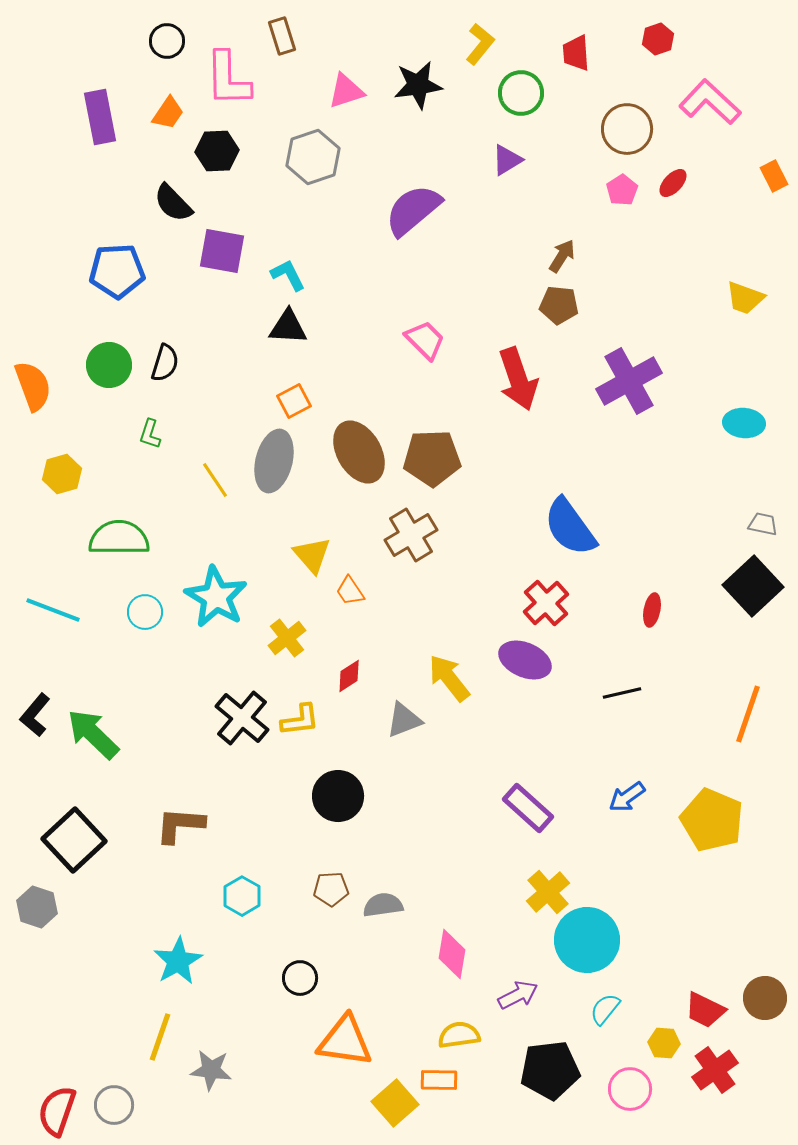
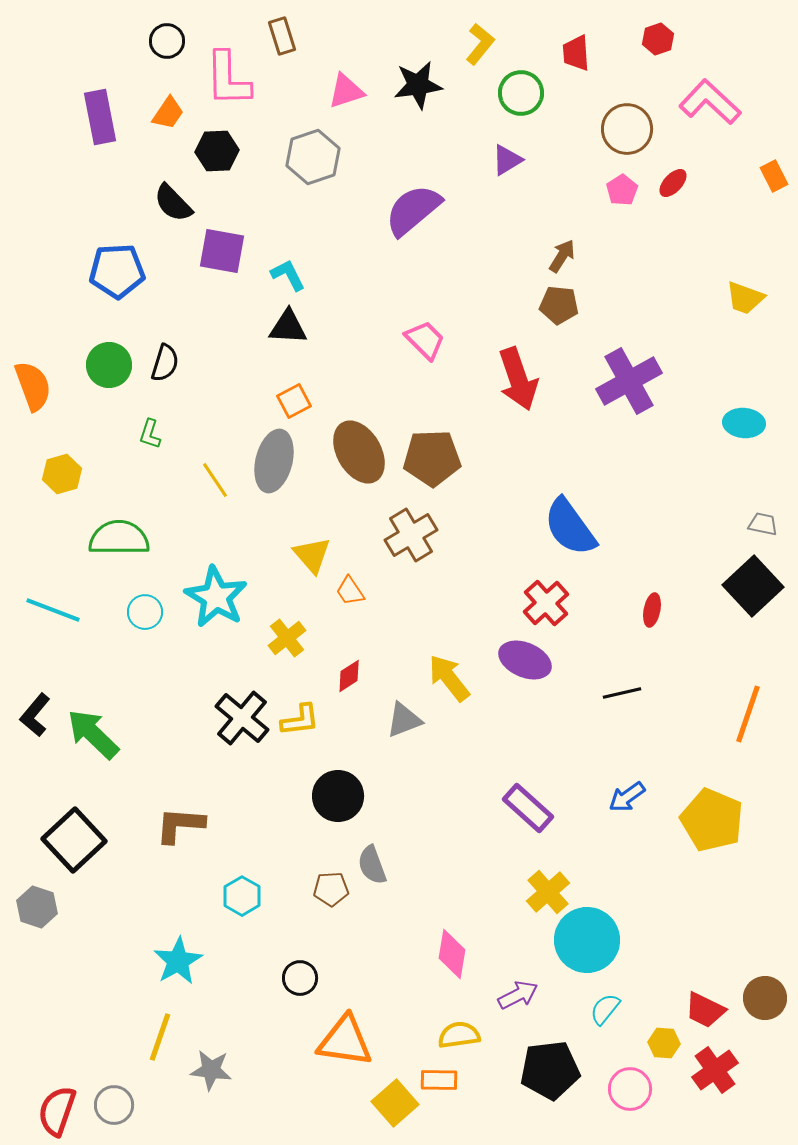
gray semicircle at (383, 905): moved 11 px left, 40 px up; rotated 102 degrees counterclockwise
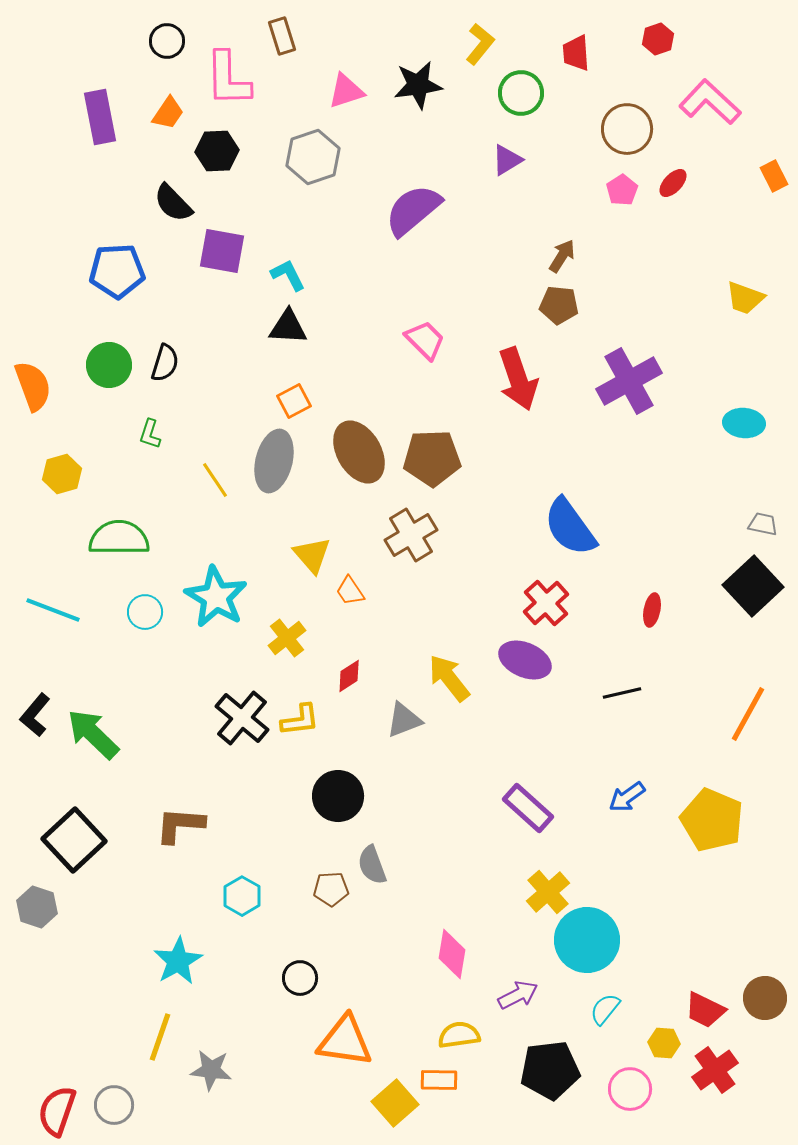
orange line at (748, 714): rotated 10 degrees clockwise
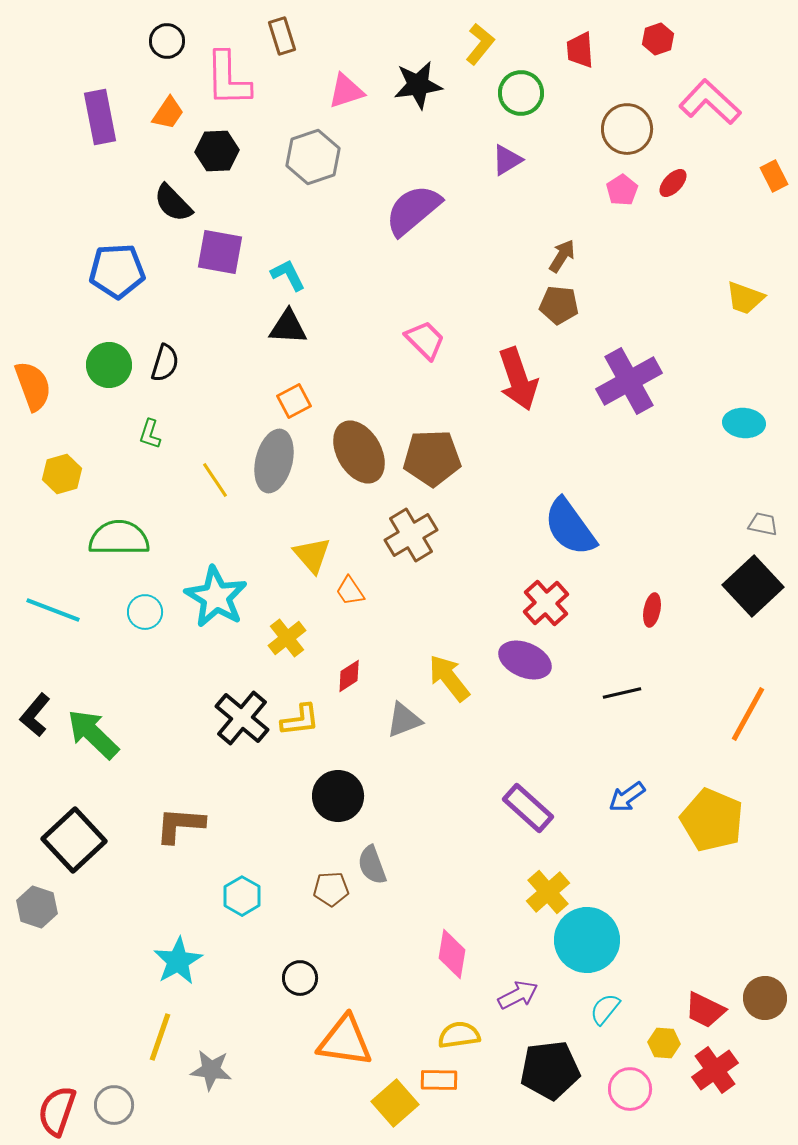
red trapezoid at (576, 53): moved 4 px right, 3 px up
purple square at (222, 251): moved 2 px left, 1 px down
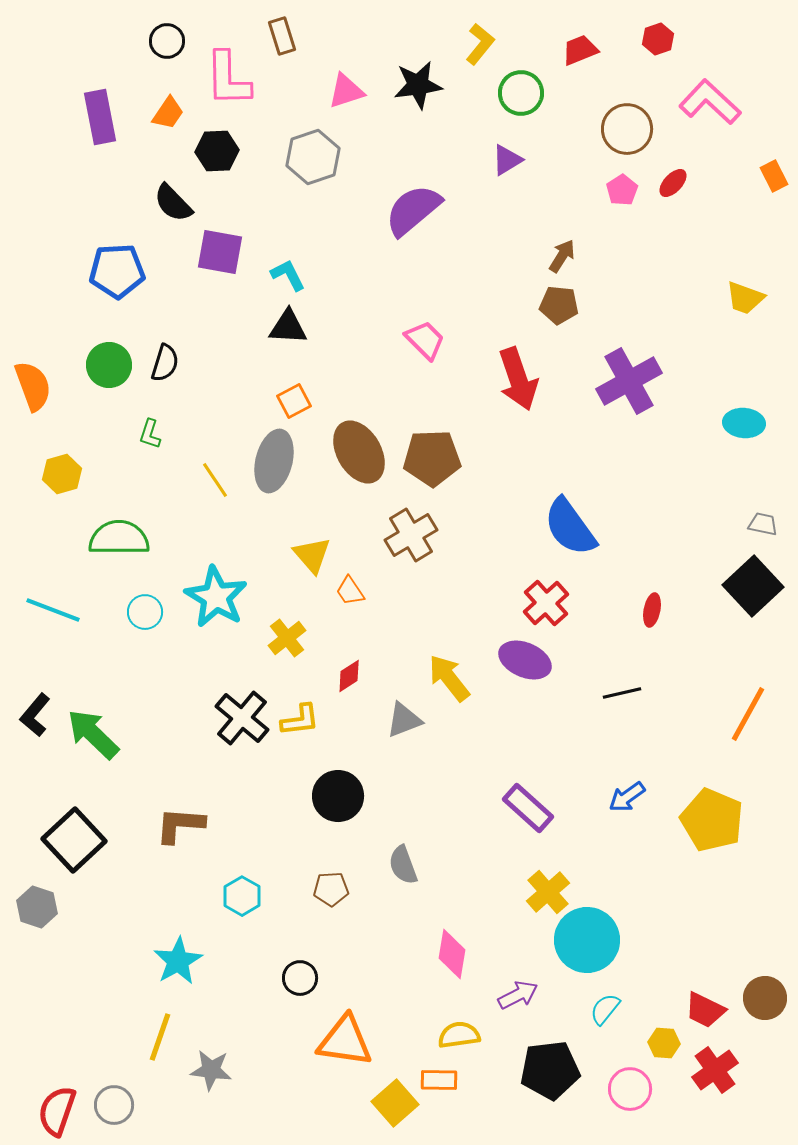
red trapezoid at (580, 50): rotated 72 degrees clockwise
gray semicircle at (372, 865): moved 31 px right
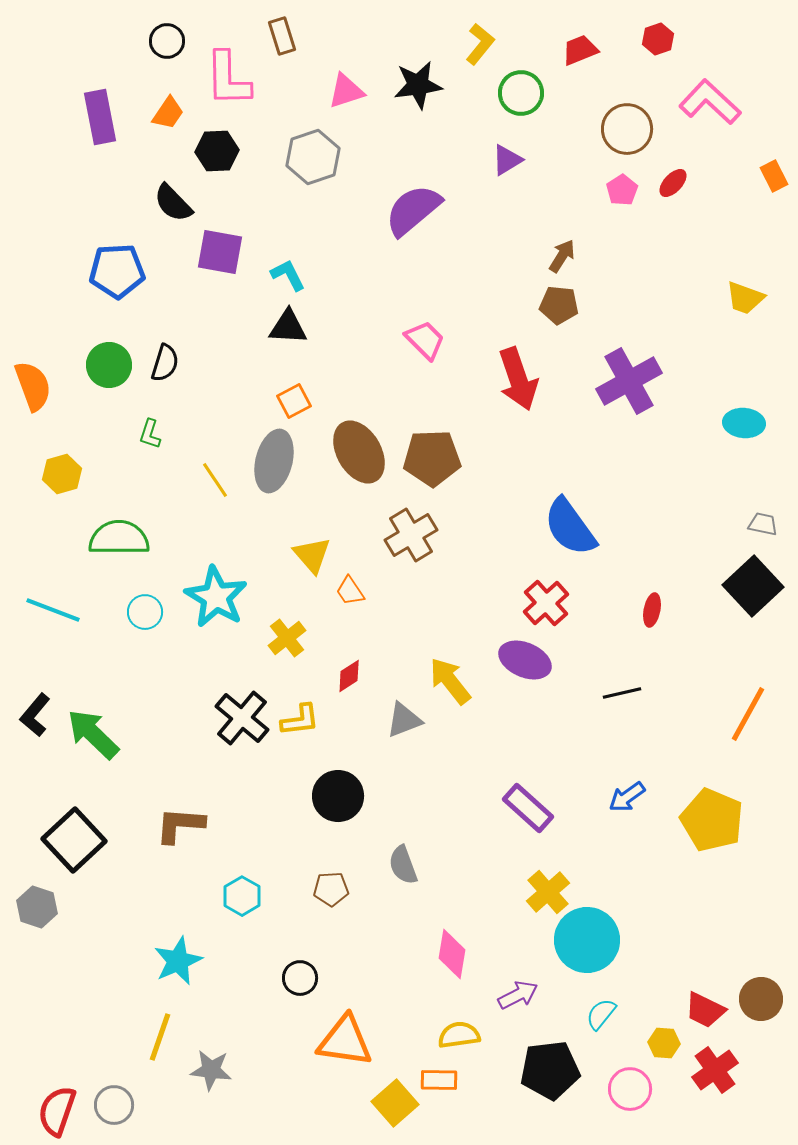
yellow arrow at (449, 678): moved 1 px right, 3 px down
cyan star at (178, 961): rotated 6 degrees clockwise
brown circle at (765, 998): moved 4 px left, 1 px down
cyan semicircle at (605, 1009): moved 4 px left, 5 px down
